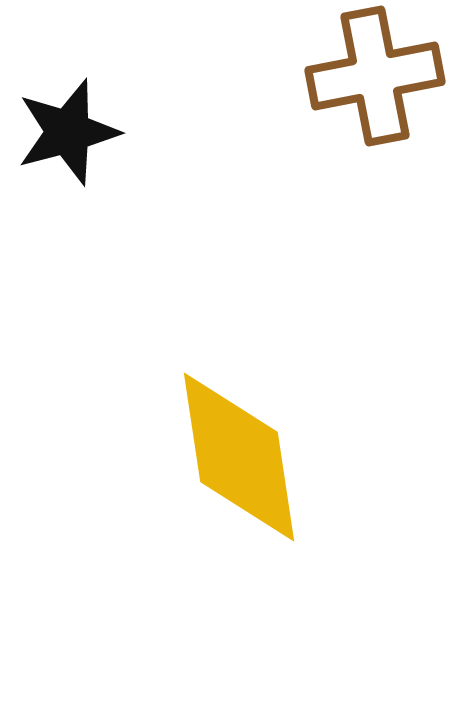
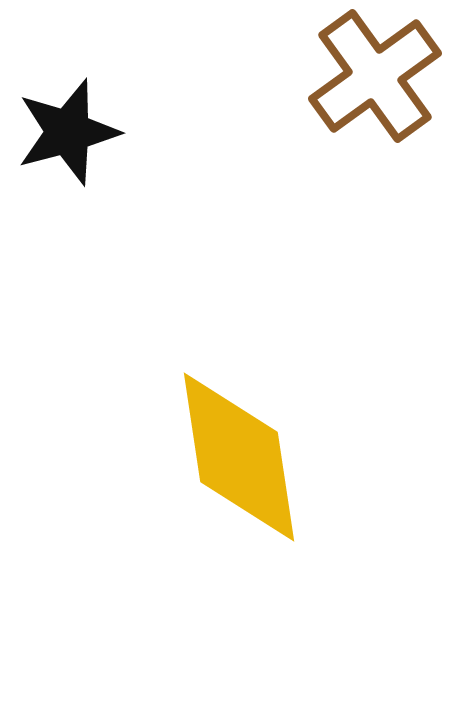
brown cross: rotated 25 degrees counterclockwise
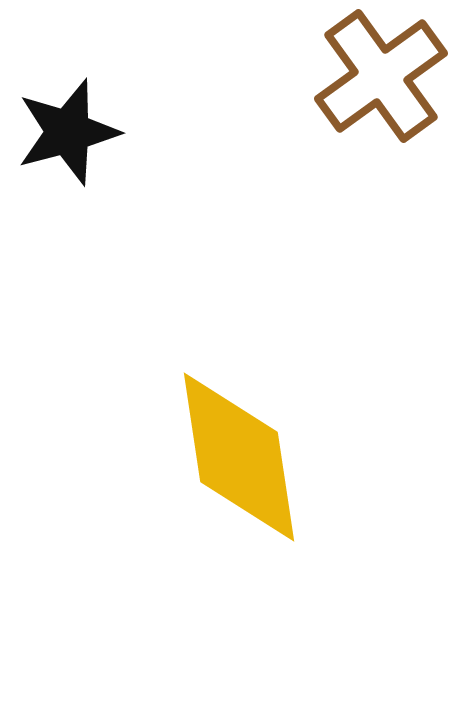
brown cross: moved 6 px right
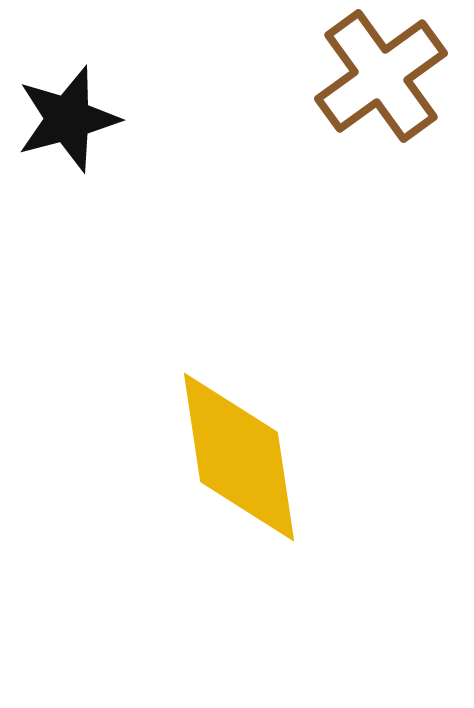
black star: moved 13 px up
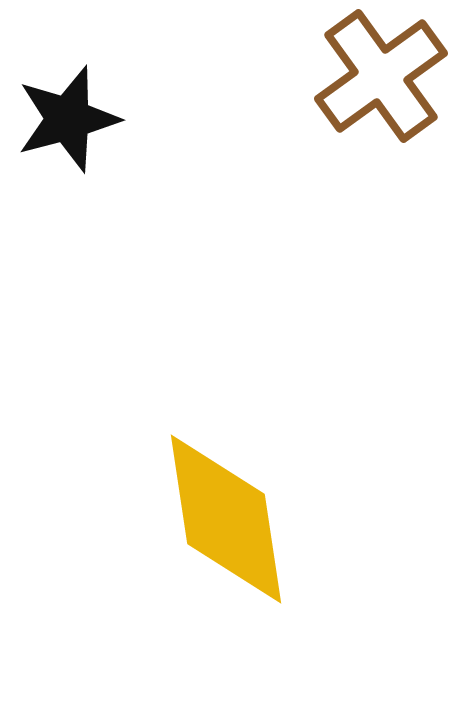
yellow diamond: moved 13 px left, 62 px down
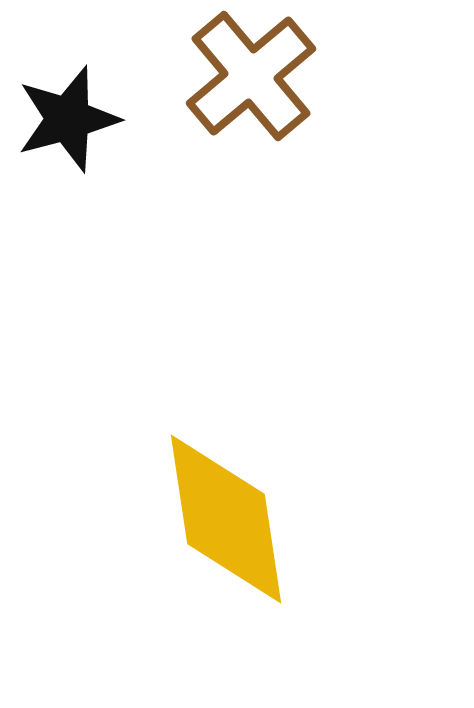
brown cross: moved 130 px left; rotated 4 degrees counterclockwise
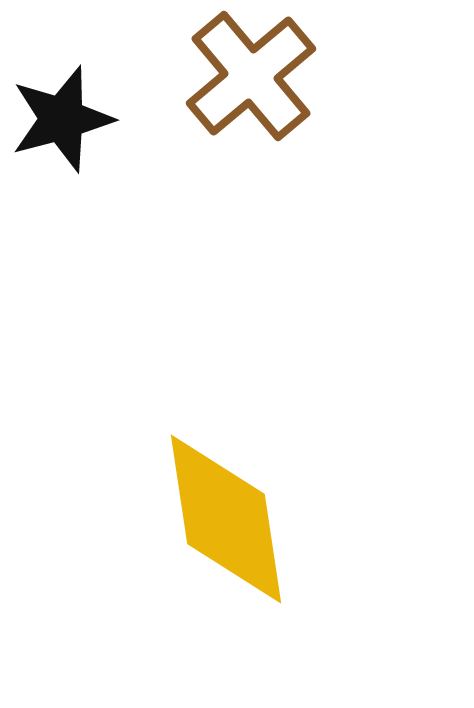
black star: moved 6 px left
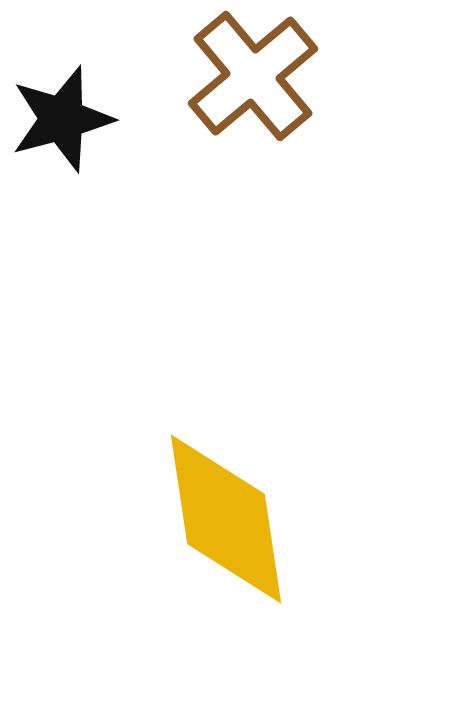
brown cross: moved 2 px right
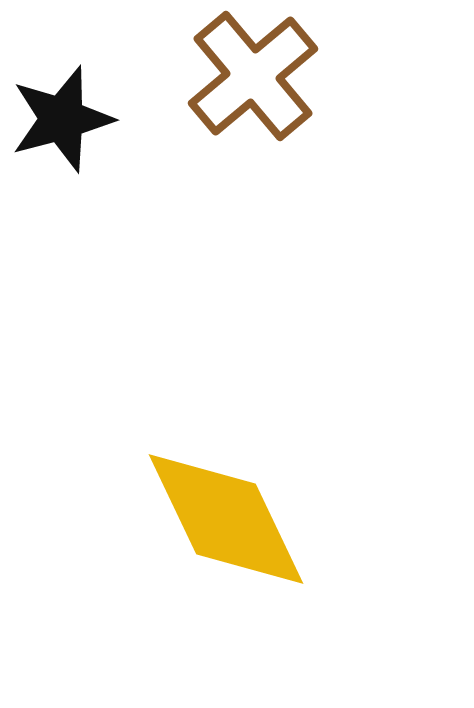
yellow diamond: rotated 17 degrees counterclockwise
